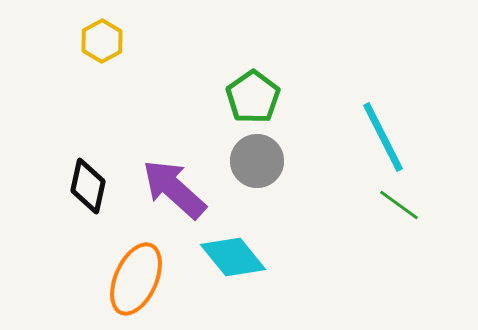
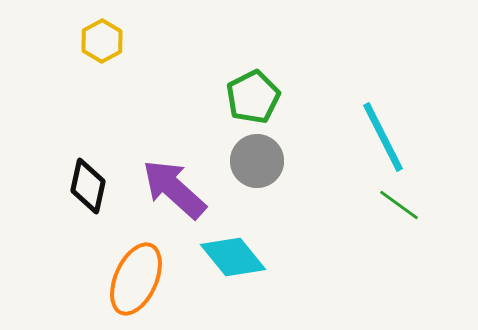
green pentagon: rotated 8 degrees clockwise
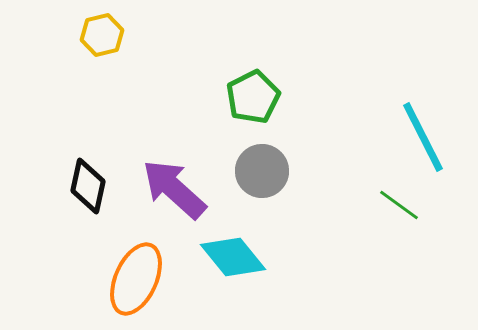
yellow hexagon: moved 6 px up; rotated 15 degrees clockwise
cyan line: moved 40 px right
gray circle: moved 5 px right, 10 px down
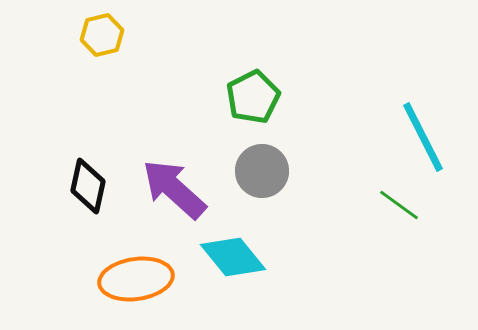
orange ellipse: rotated 58 degrees clockwise
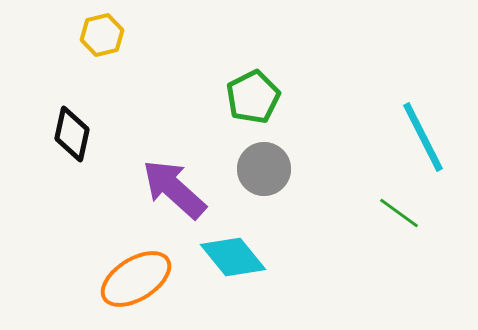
gray circle: moved 2 px right, 2 px up
black diamond: moved 16 px left, 52 px up
green line: moved 8 px down
orange ellipse: rotated 24 degrees counterclockwise
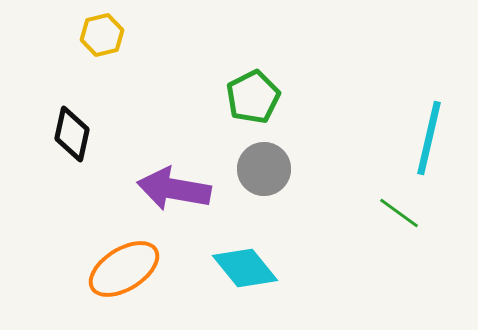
cyan line: moved 6 px right, 1 px down; rotated 40 degrees clockwise
purple arrow: rotated 32 degrees counterclockwise
cyan diamond: moved 12 px right, 11 px down
orange ellipse: moved 12 px left, 10 px up
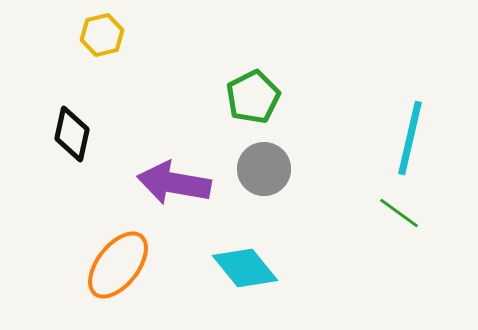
cyan line: moved 19 px left
purple arrow: moved 6 px up
orange ellipse: moved 6 px left, 4 px up; rotated 20 degrees counterclockwise
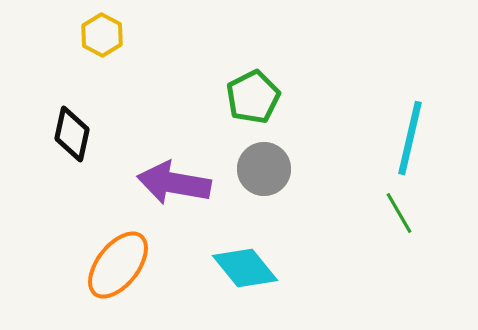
yellow hexagon: rotated 18 degrees counterclockwise
green line: rotated 24 degrees clockwise
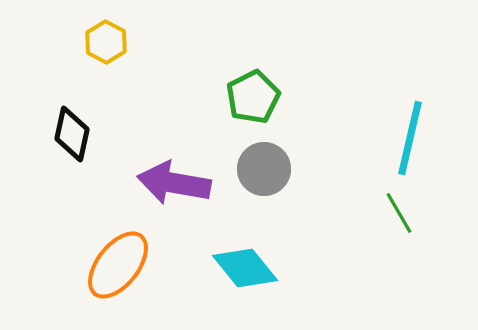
yellow hexagon: moved 4 px right, 7 px down
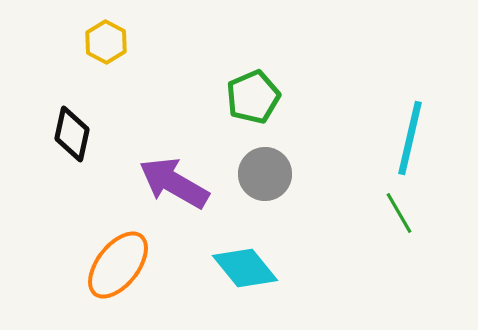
green pentagon: rotated 4 degrees clockwise
gray circle: moved 1 px right, 5 px down
purple arrow: rotated 20 degrees clockwise
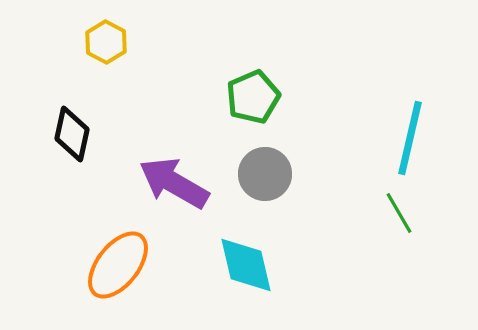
cyan diamond: moved 1 px right, 3 px up; rotated 26 degrees clockwise
